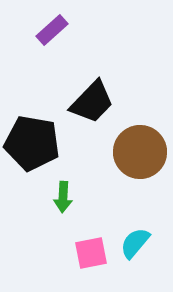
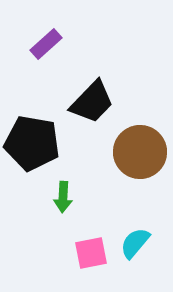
purple rectangle: moved 6 px left, 14 px down
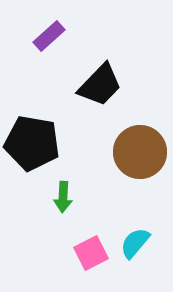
purple rectangle: moved 3 px right, 8 px up
black trapezoid: moved 8 px right, 17 px up
pink square: rotated 16 degrees counterclockwise
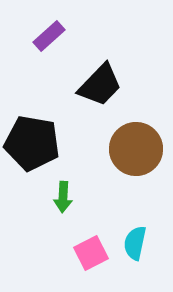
brown circle: moved 4 px left, 3 px up
cyan semicircle: rotated 28 degrees counterclockwise
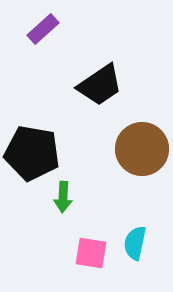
purple rectangle: moved 6 px left, 7 px up
black trapezoid: rotated 12 degrees clockwise
black pentagon: moved 10 px down
brown circle: moved 6 px right
pink square: rotated 36 degrees clockwise
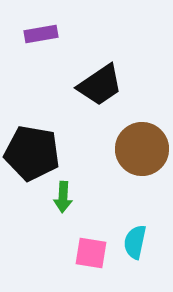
purple rectangle: moved 2 px left, 5 px down; rotated 32 degrees clockwise
cyan semicircle: moved 1 px up
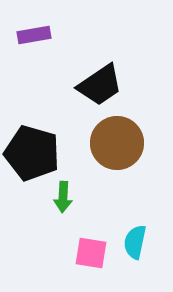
purple rectangle: moved 7 px left, 1 px down
brown circle: moved 25 px left, 6 px up
black pentagon: rotated 6 degrees clockwise
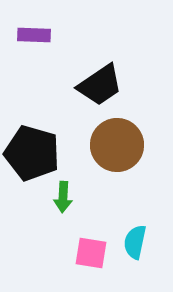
purple rectangle: rotated 12 degrees clockwise
brown circle: moved 2 px down
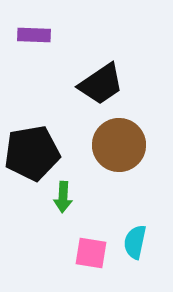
black trapezoid: moved 1 px right, 1 px up
brown circle: moved 2 px right
black pentagon: rotated 26 degrees counterclockwise
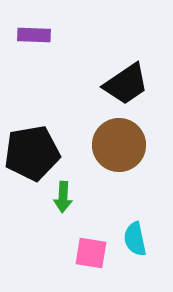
black trapezoid: moved 25 px right
cyan semicircle: moved 3 px up; rotated 24 degrees counterclockwise
